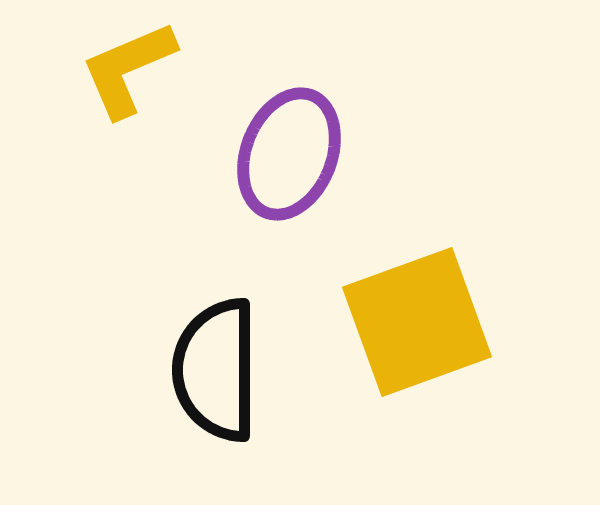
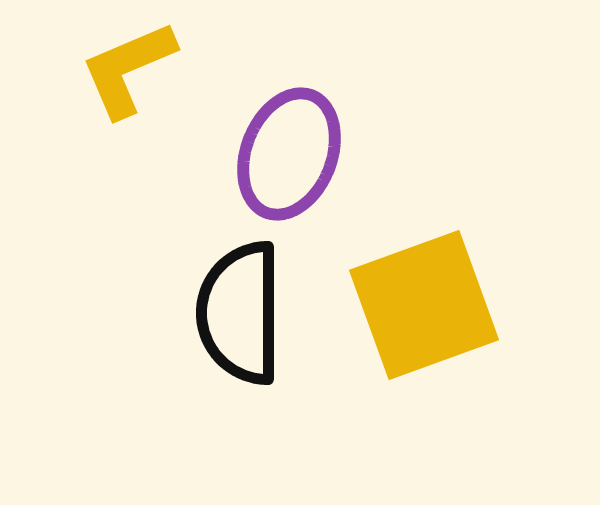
yellow square: moved 7 px right, 17 px up
black semicircle: moved 24 px right, 57 px up
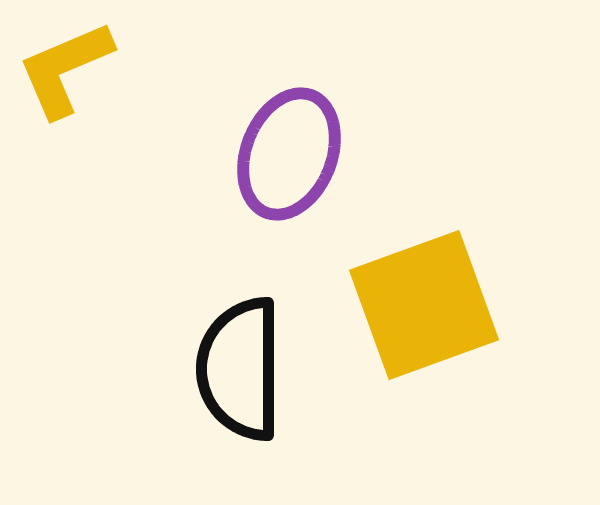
yellow L-shape: moved 63 px left
black semicircle: moved 56 px down
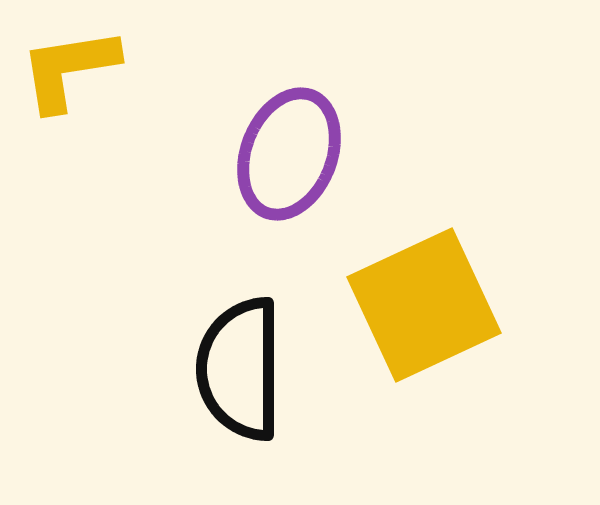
yellow L-shape: moved 4 px right; rotated 14 degrees clockwise
yellow square: rotated 5 degrees counterclockwise
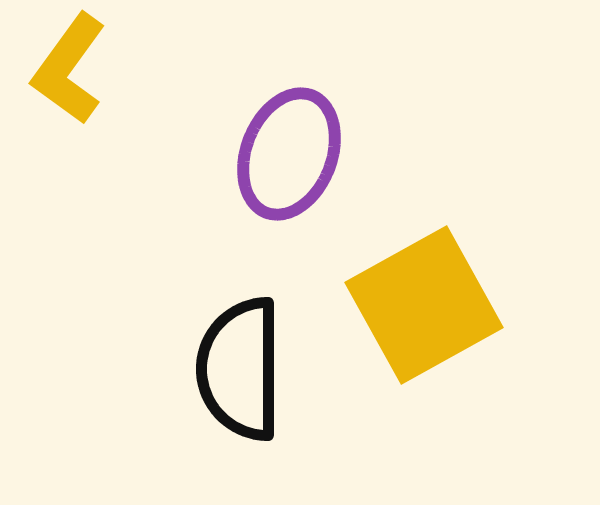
yellow L-shape: rotated 45 degrees counterclockwise
yellow square: rotated 4 degrees counterclockwise
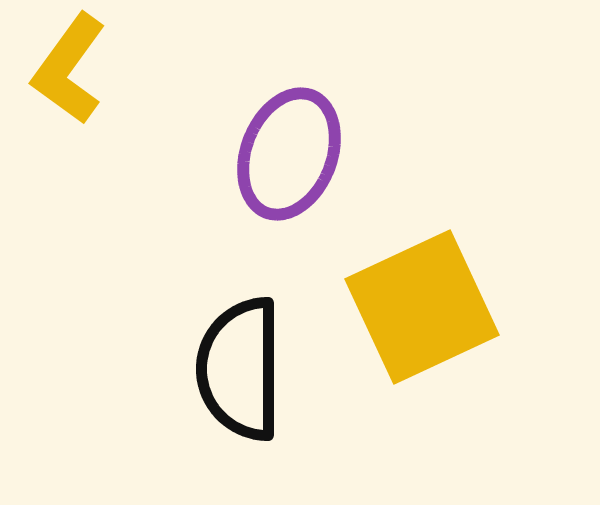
yellow square: moved 2 px left, 2 px down; rotated 4 degrees clockwise
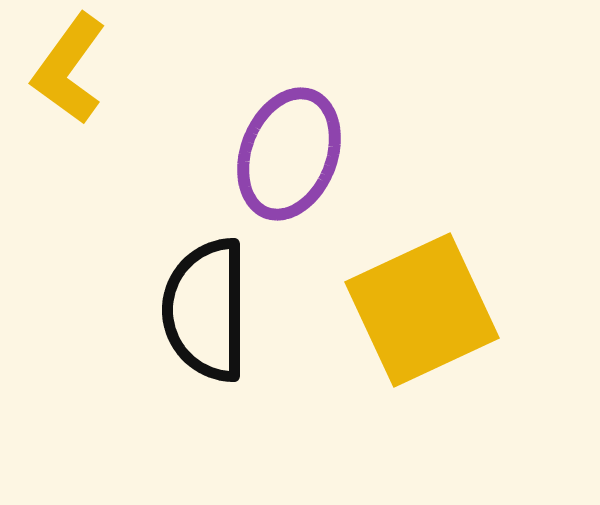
yellow square: moved 3 px down
black semicircle: moved 34 px left, 59 px up
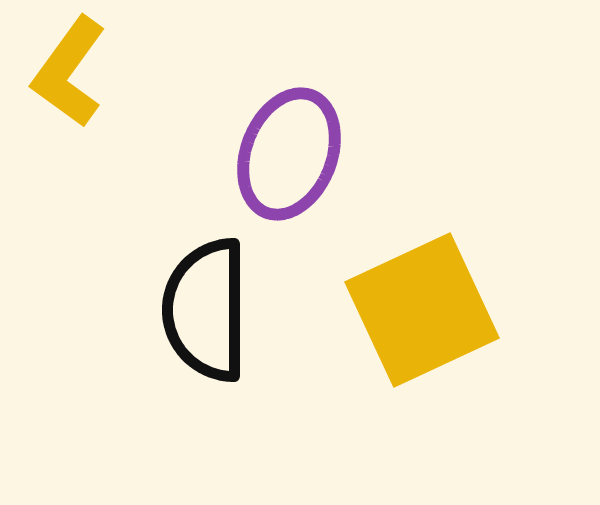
yellow L-shape: moved 3 px down
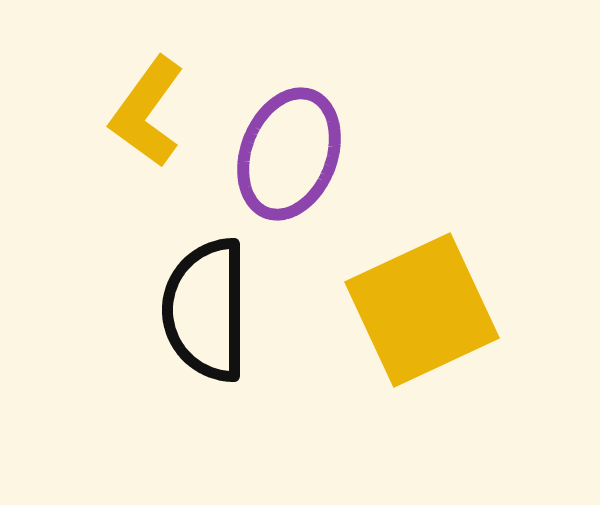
yellow L-shape: moved 78 px right, 40 px down
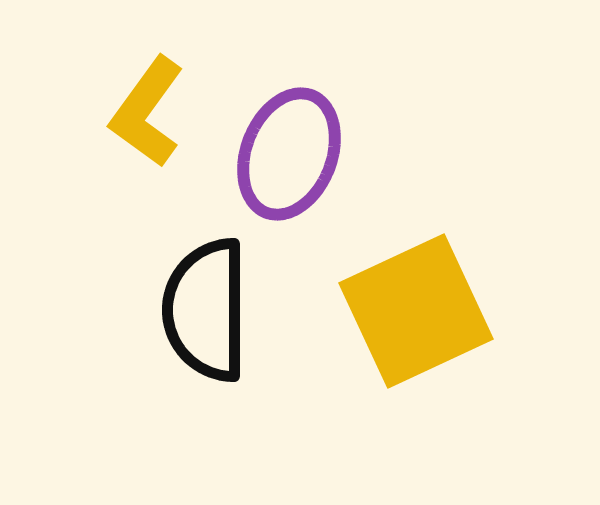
yellow square: moved 6 px left, 1 px down
